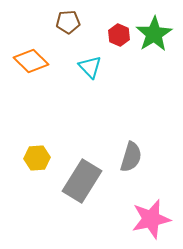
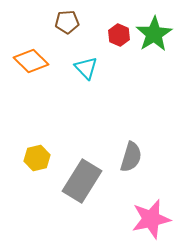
brown pentagon: moved 1 px left
cyan triangle: moved 4 px left, 1 px down
yellow hexagon: rotated 10 degrees counterclockwise
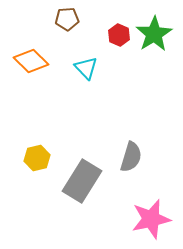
brown pentagon: moved 3 px up
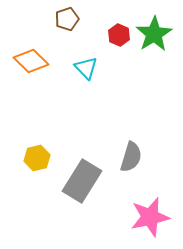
brown pentagon: rotated 15 degrees counterclockwise
pink star: moved 1 px left, 2 px up
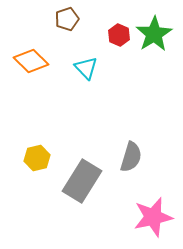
pink star: moved 3 px right
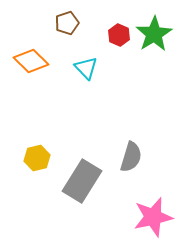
brown pentagon: moved 4 px down
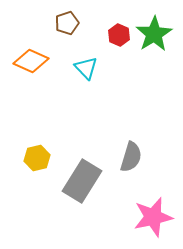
orange diamond: rotated 20 degrees counterclockwise
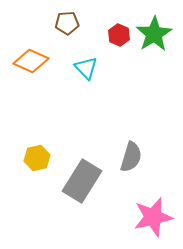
brown pentagon: rotated 15 degrees clockwise
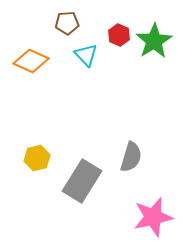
green star: moved 7 px down
cyan triangle: moved 13 px up
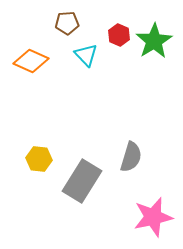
yellow hexagon: moved 2 px right, 1 px down; rotated 20 degrees clockwise
